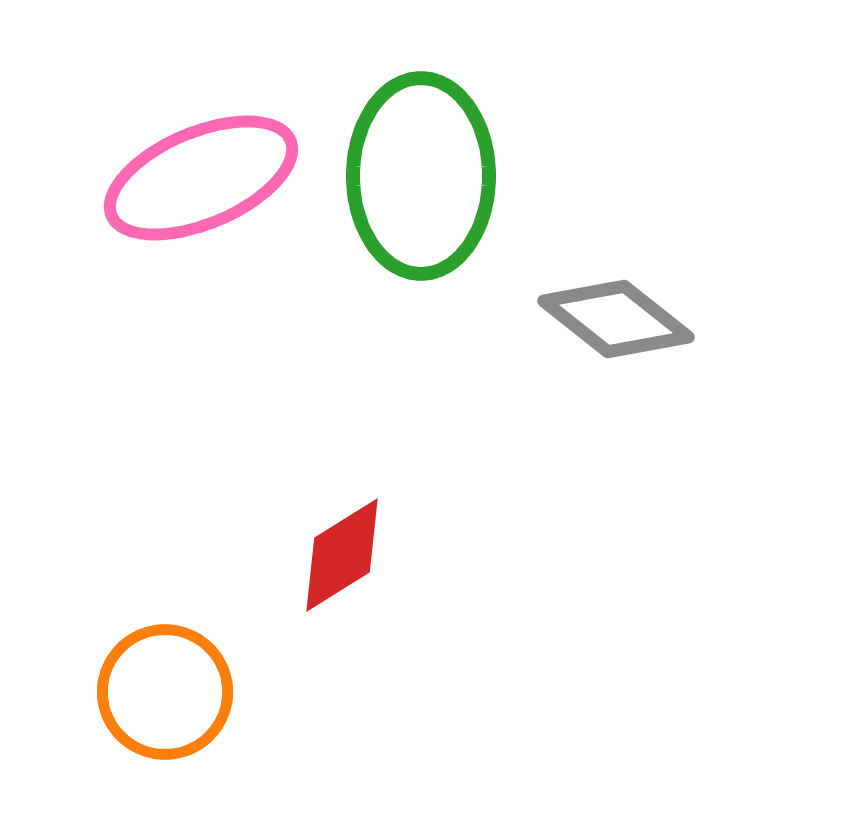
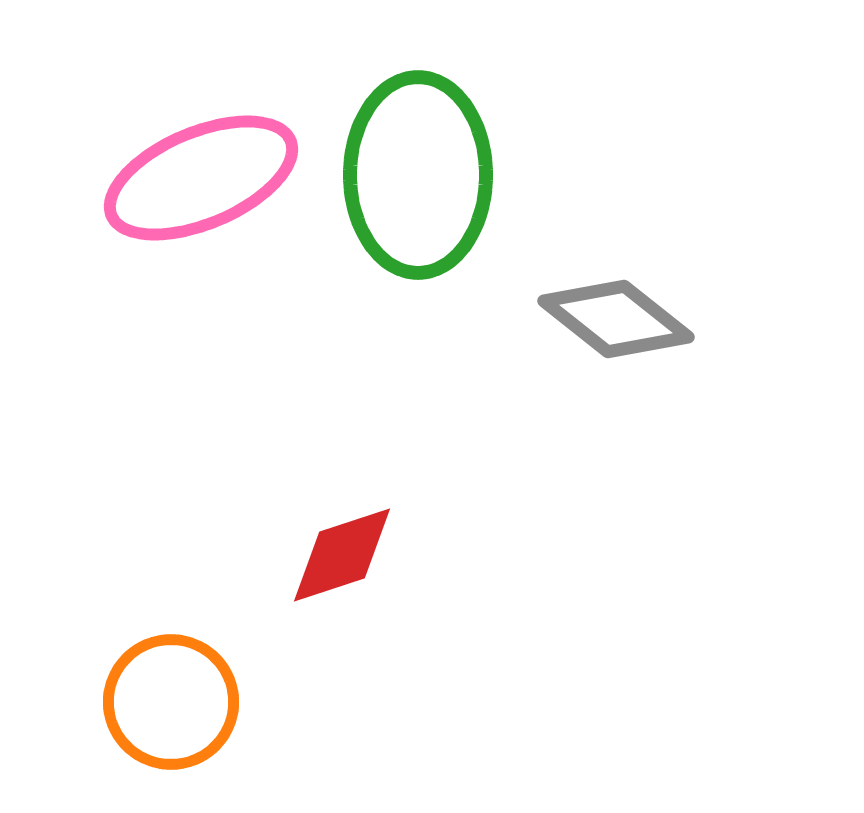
green ellipse: moved 3 px left, 1 px up
red diamond: rotated 14 degrees clockwise
orange circle: moved 6 px right, 10 px down
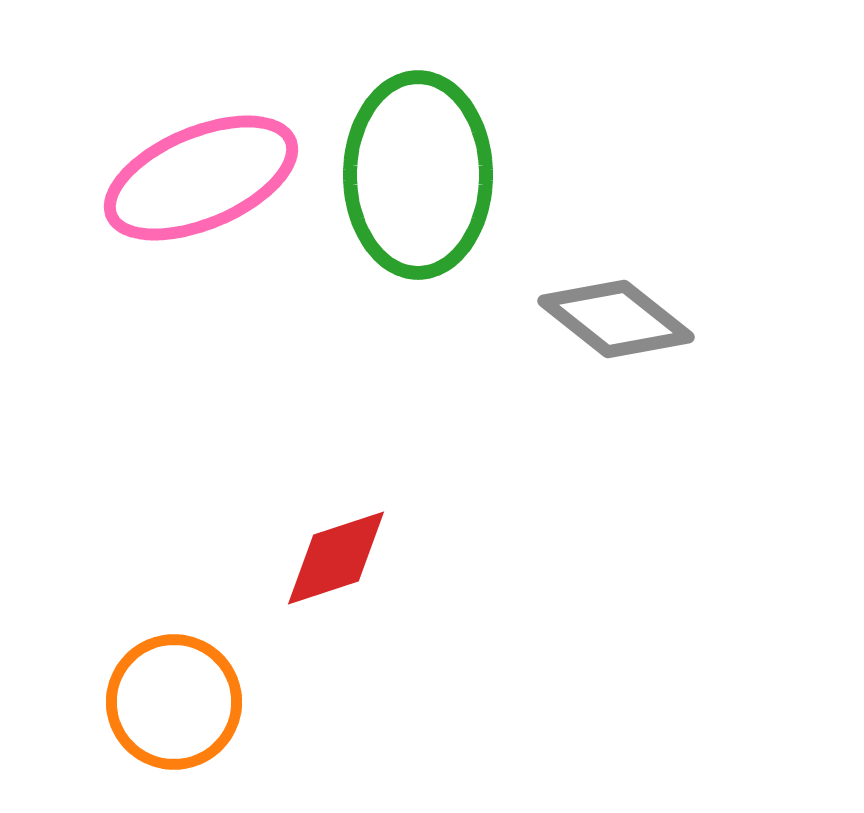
red diamond: moved 6 px left, 3 px down
orange circle: moved 3 px right
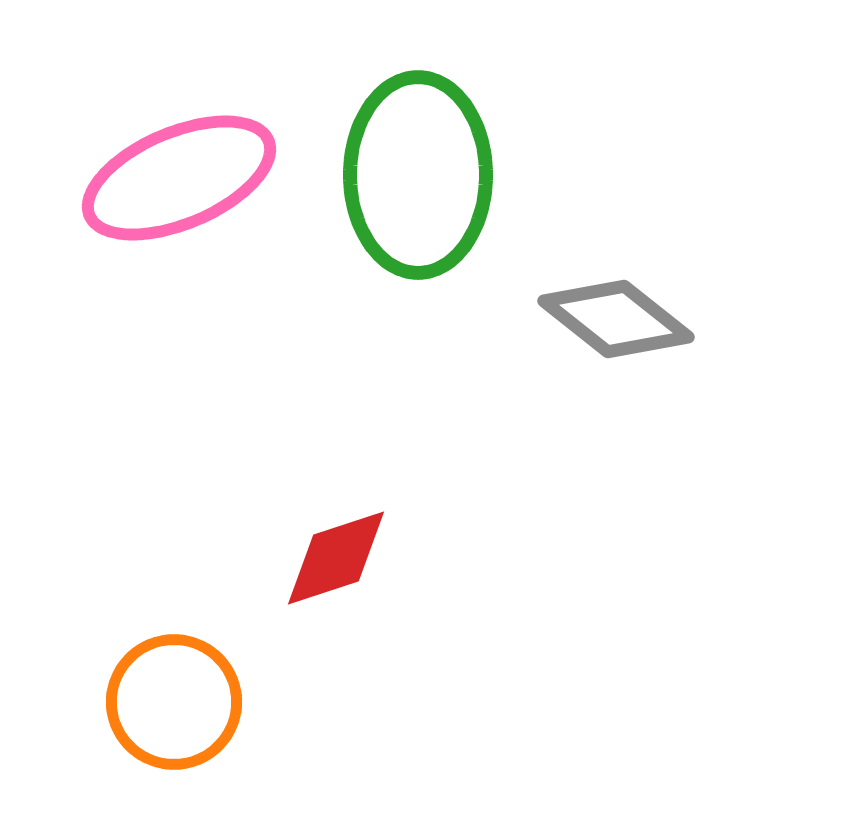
pink ellipse: moved 22 px left
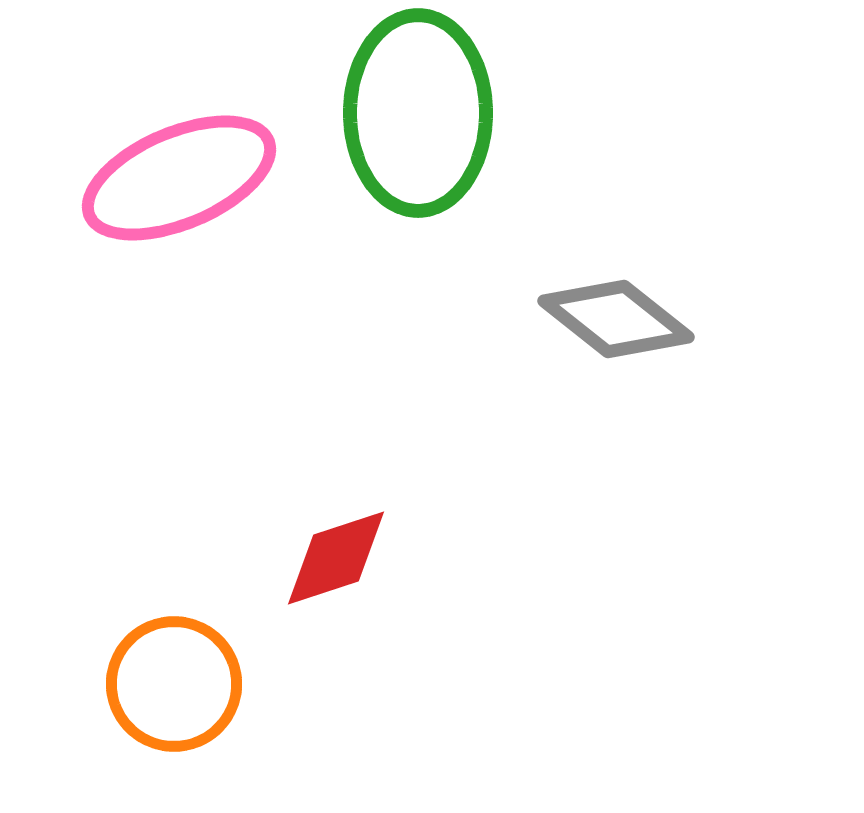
green ellipse: moved 62 px up
orange circle: moved 18 px up
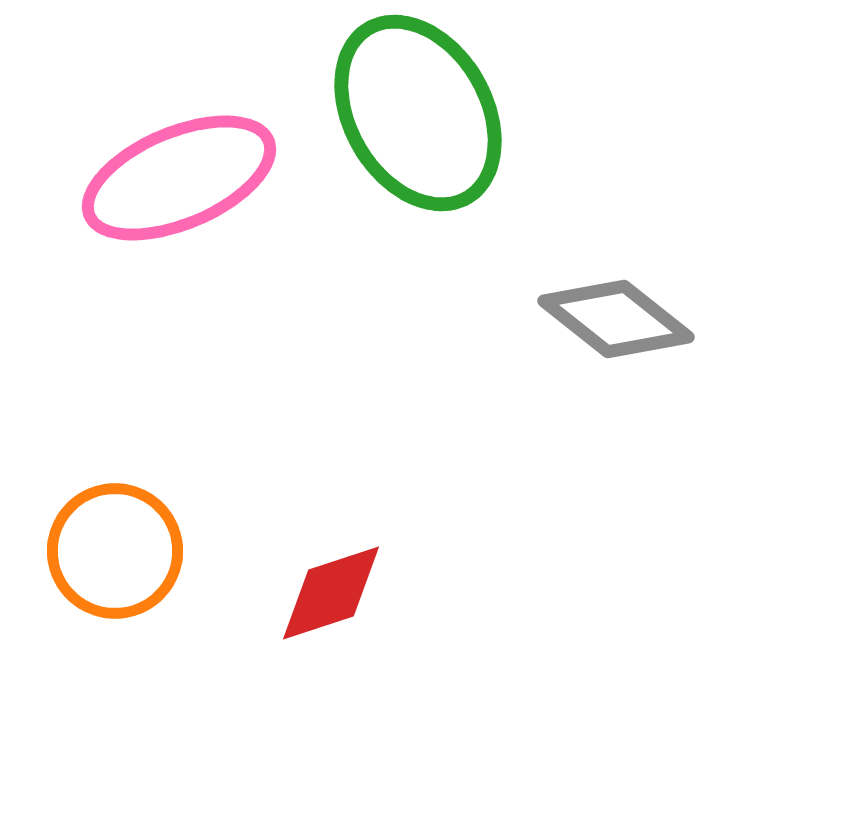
green ellipse: rotated 30 degrees counterclockwise
red diamond: moved 5 px left, 35 px down
orange circle: moved 59 px left, 133 px up
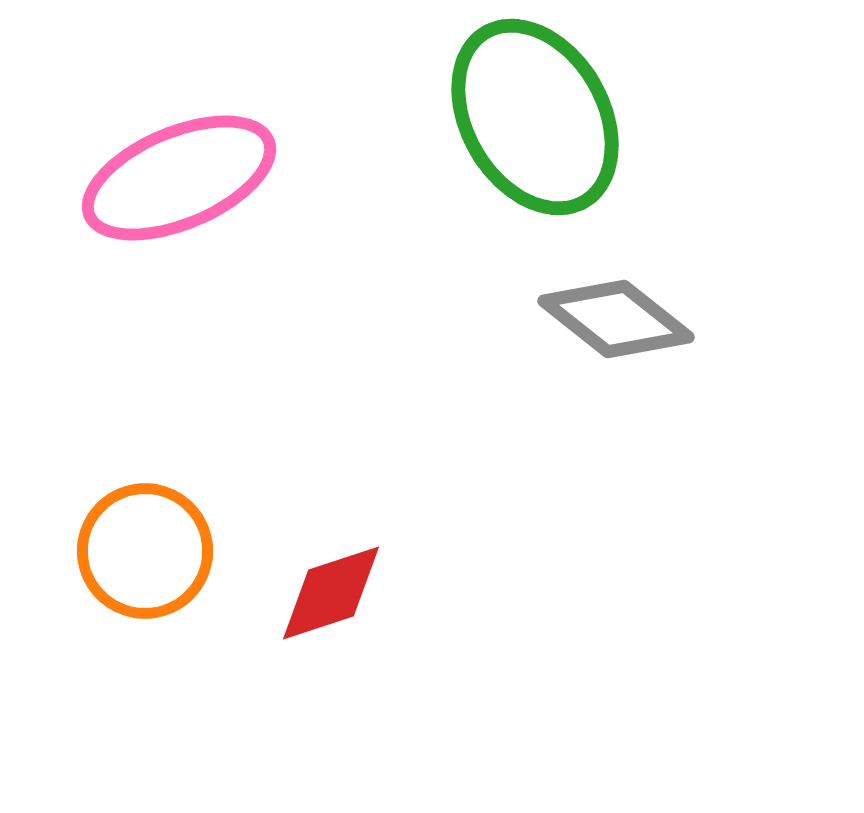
green ellipse: moved 117 px right, 4 px down
orange circle: moved 30 px right
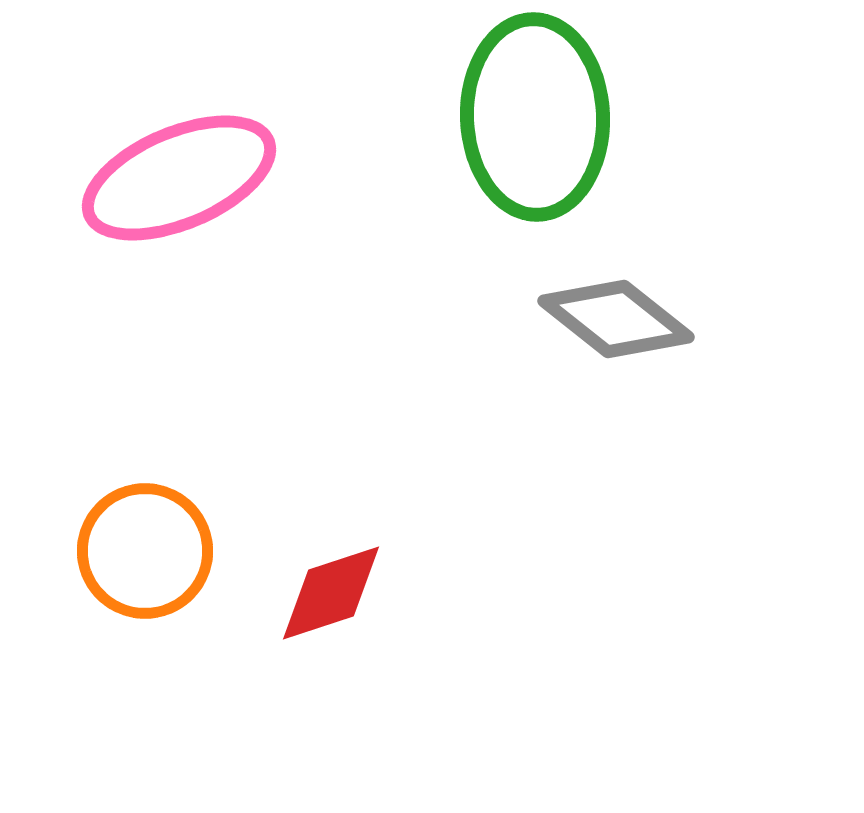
green ellipse: rotated 28 degrees clockwise
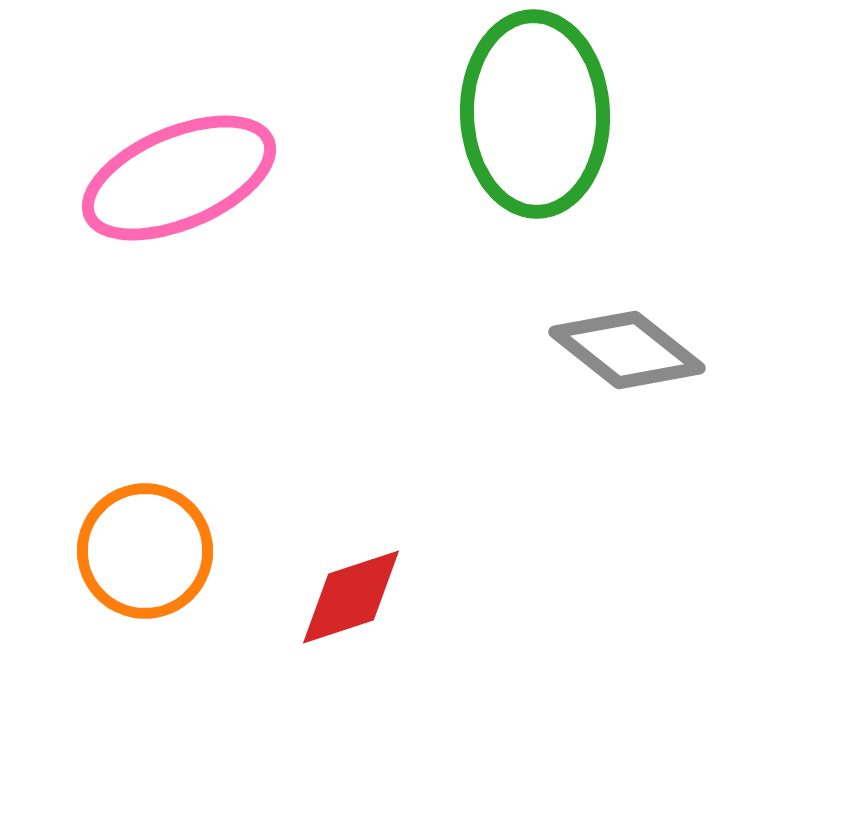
green ellipse: moved 3 px up
gray diamond: moved 11 px right, 31 px down
red diamond: moved 20 px right, 4 px down
